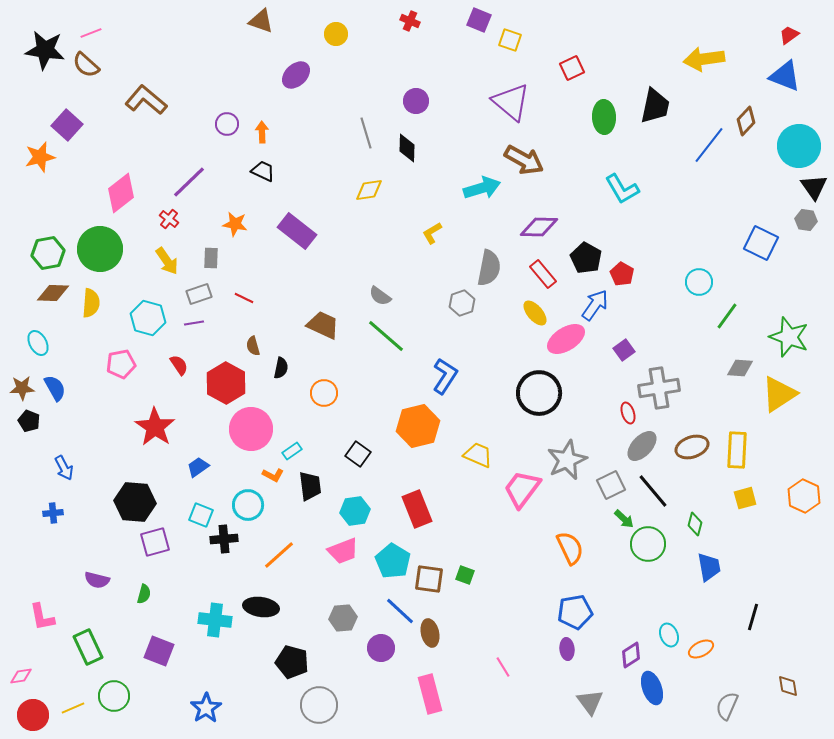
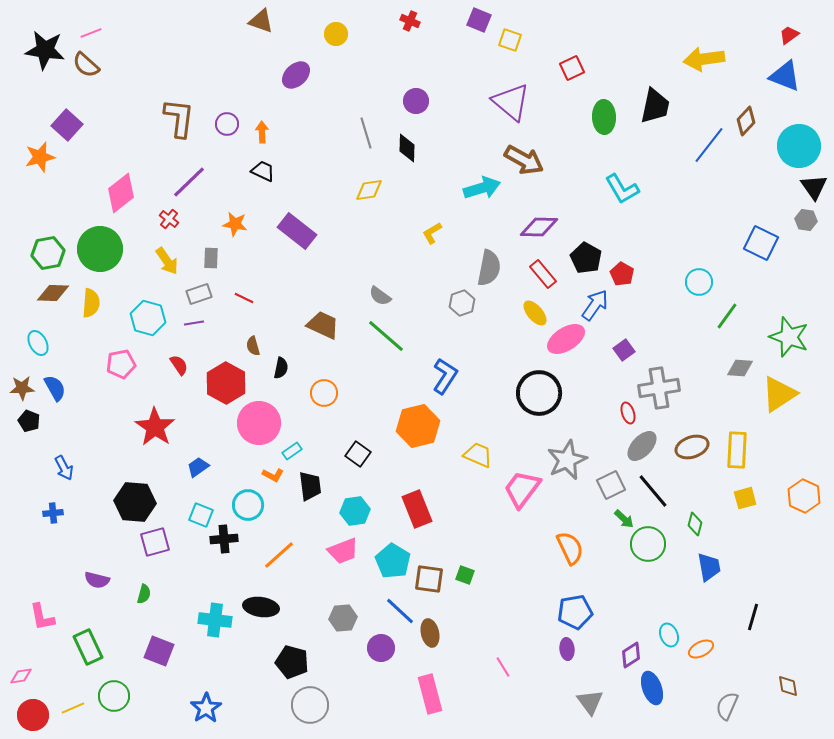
brown L-shape at (146, 100): moved 33 px right, 18 px down; rotated 57 degrees clockwise
pink circle at (251, 429): moved 8 px right, 6 px up
gray circle at (319, 705): moved 9 px left
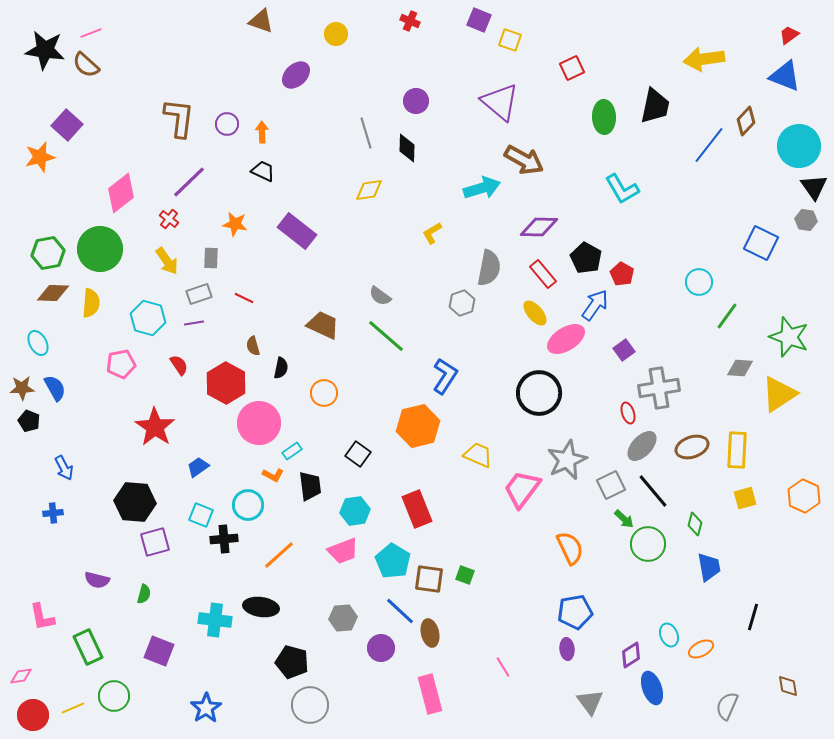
purple triangle at (511, 102): moved 11 px left
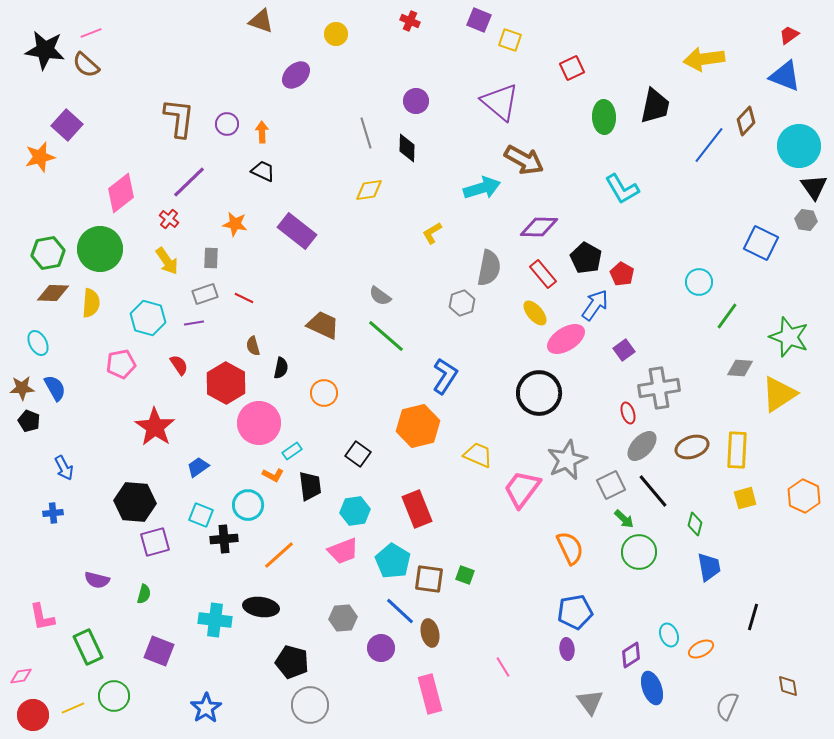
gray rectangle at (199, 294): moved 6 px right
green circle at (648, 544): moved 9 px left, 8 px down
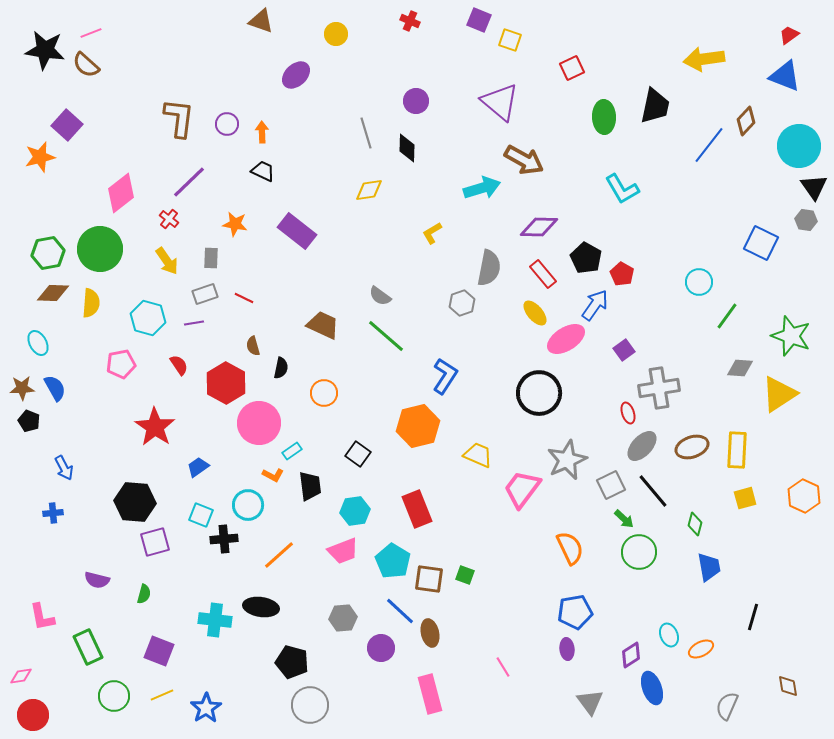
green star at (789, 337): moved 2 px right, 1 px up
yellow line at (73, 708): moved 89 px right, 13 px up
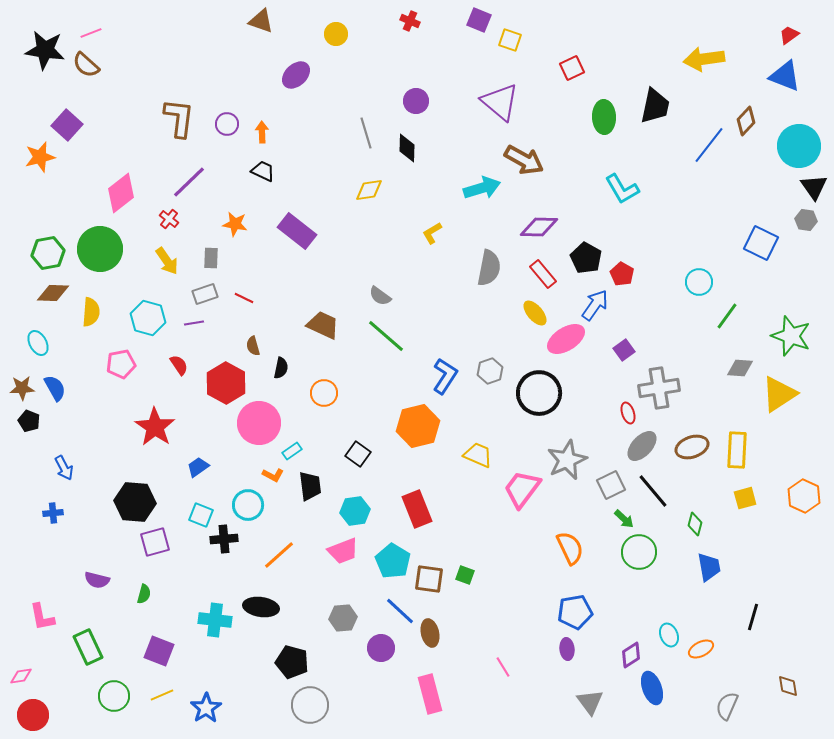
yellow semicircle at (91, 303): moved 9 px down
gray hexagon at (462, 303): moved 28 px right, 68 px down
